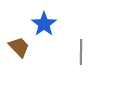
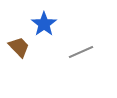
gray line: rotated 65 degrees clockwise
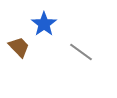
gray line: rotated 60 degrees clockwise
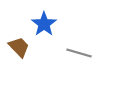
gray line: moved 2 px left, 1 px down; rotated 20 degrees counterclockwise
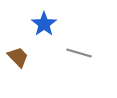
brown trapezoid: moved 1 px left, 10 px down
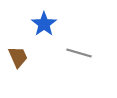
brown trapezoid: rotated 20 degrees clockwise
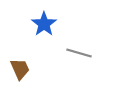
brown trapezoid: moved 2 px right, 12 px down
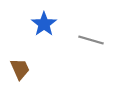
gray line: moved 12 px right, 13 px up
